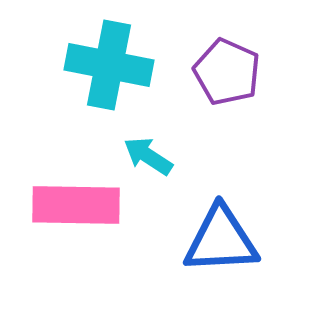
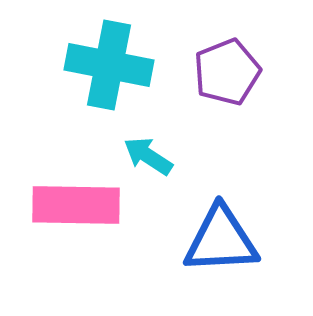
purple pentagon: rotated 26 degrees clockwise
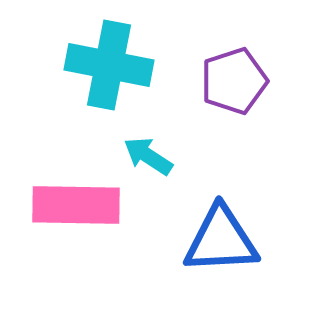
purple pentagon: moved 7 px right, 9 px down; rotated 4 degrees clockwise
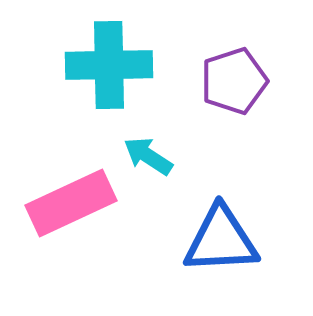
cyan cross: rotated 12 degrees counterclockwise
pink rectangle: moved 5 px left, 2 px up; rotated 26 degrees counterclockwise
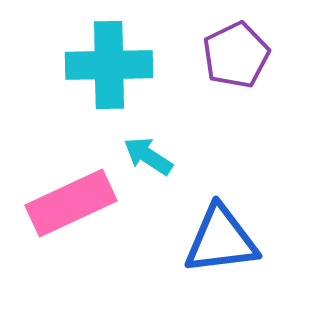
purple pentagon: moved 2 px right, 26 px up; rotated 8 degrees counterclockwise
blue triangle: rotated 4 degrees counterclockwise
